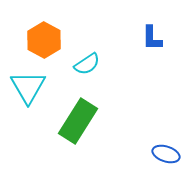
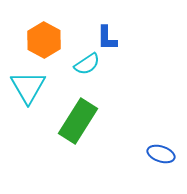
blue L-shape: moved 45 px left
blue ellipse: moved 5 px left
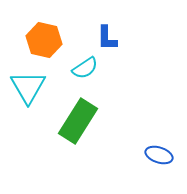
orange hexagon: rotated 16 degrees counterclockwise
cyan semicircle: moved 2 px left, 4 px down
blue ellipse: moved 2 px left, 1 px down
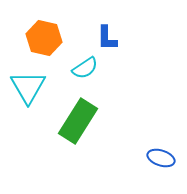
orange hexagon: moved 2 px up
blue ellipse: moved 2 px right, 3 px down
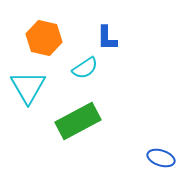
green rectangle: rotated 30 degrees clockwise
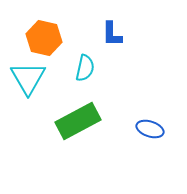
blue L-shape: moved 5 px right, 4 px up
cyan semicircle: rotated 44 degrees counterclockwise
cyan triangle: moved 9 px up
blue ellipse: moved 11 px left, 29 px up
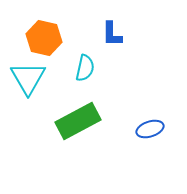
blue ellipse: rotated 36 degrees counterclockwise
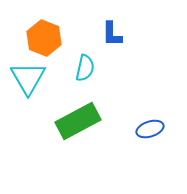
orange hexagon: rotated 8 degrees clockwise
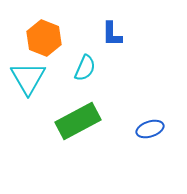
cyan semicircle: rotated 12 degrees clockwise
